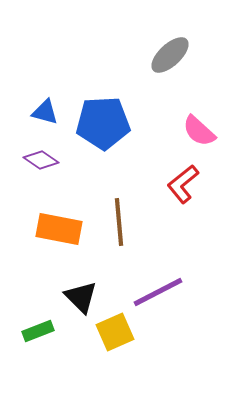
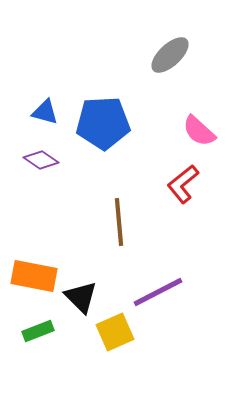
orange rectangle: moved 25 px left, 47 px down
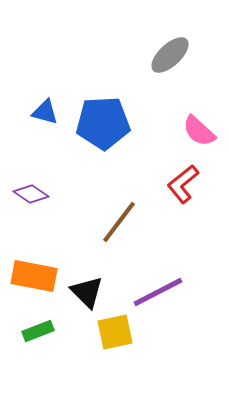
purple diamond: moved 10 px left, 34 px down
brown line: rotated 42 degrees clockwise
black triangle: moved 6 px right, 5 px up
yellow square: rotated 12 degrees clockwise
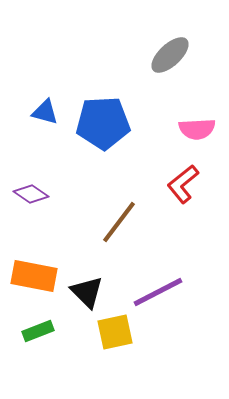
pink semicircle: moved 2 px left, 2 px up; rotated 45 degrees counterclockwise
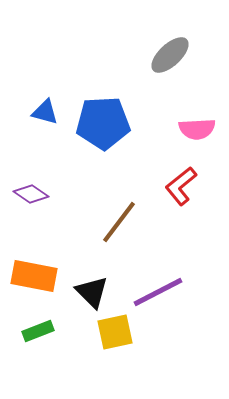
red L-shape: moved 2 px left, 2 px down
black triangle: moved 5 px right
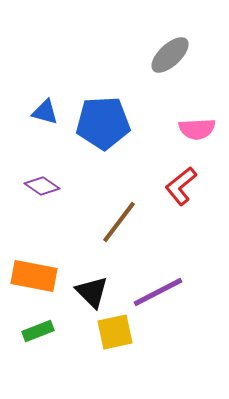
purple diamond: moved 11 px right, 8 px up
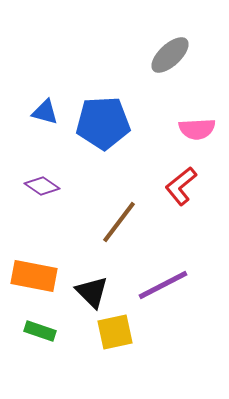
purple line: moved 5 px right, 7 px up
green rectangle: moved 2 px right; rotated 40 degrees clockwise
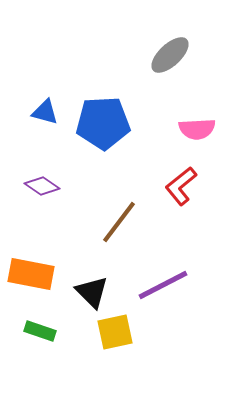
orange rectangle: moved 3 px left, 2 px up
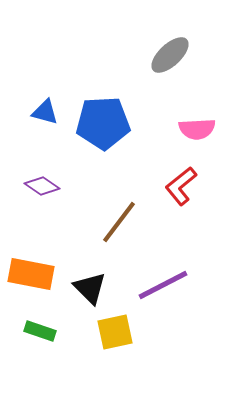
black triangle: moved 2 px left, 4 px up
